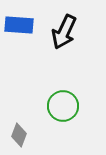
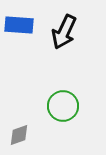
gray diamond: rotated 50 degrees clockwise
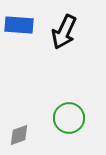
green circle: moved 6 px right, 12 px down
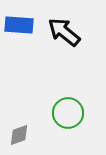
black arrow: rotated 104 degrees clockwise
green circle: moved 1 px left, 5 px up
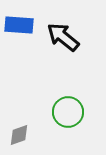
black arrow: moved 1 px left, 5 px down
green circle: moved 1 px up
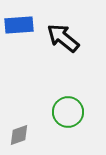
blue rectangle: rotated 8 degrees counterclockwise
black arrow: moved 1 px down
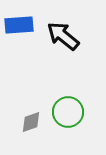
black arrow: moved 2 px up
gray diamond: moved 12 px right, 13 px up
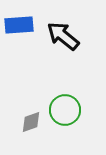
green circle: moved 3 px left, 2 px up
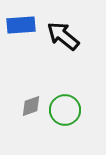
blue rectangle: moved 2 px right
gray diamond: moved 16 px up
